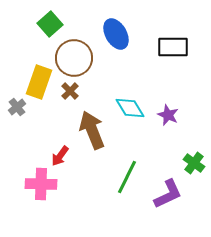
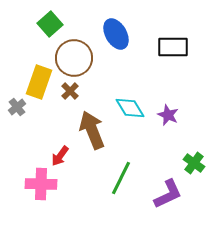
green line: moved 6 px left, 1 px down
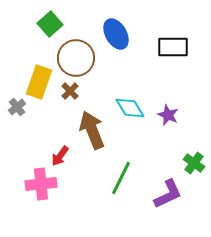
brown circle: moved 2 px right
pink cross: rotated 8 degrees counterclockwise
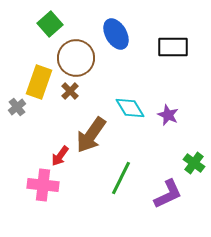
brown arrow: moved 1 px left, 5 px down; rotated 123 degrees counterclockwise
pink cross: moved 2 px right, 1 px down; rotated 12 degrees clockwise
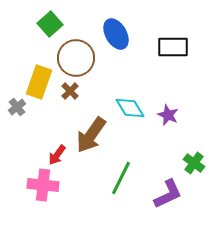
red arrow: moved 3 px left, 1 px up
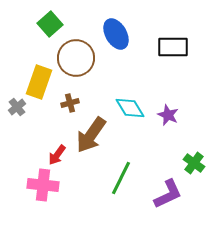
brown cross: moved 12 px down; rotated 30 degrees clockwise
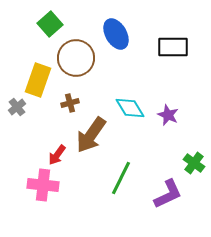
yellow rectangle: moved 1 px left, 2 px up
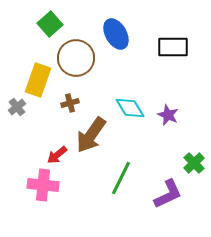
red arrow: rotated 15 degrees clockwise
green cross: rotated 10 degrees clockwise
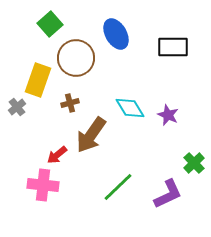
green line: moved 3 px left, 9 px down; rotated 20 degrees clockwise
